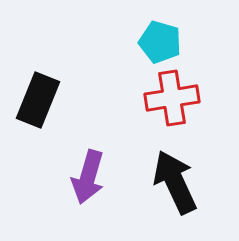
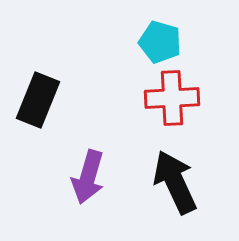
red cross: rotated 6 degrees clockwise
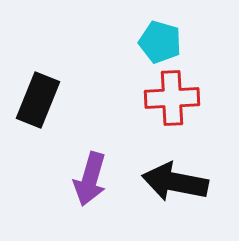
purple arrow: moved 2 px right, 2 px down
black arrow: rotated 54 degrees counterclockwise
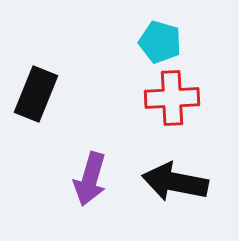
black rectangle: moved 2 px left, 6 px up
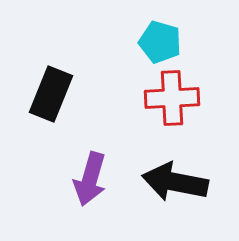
black rectangle: moved 15 px right
